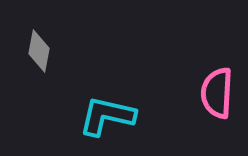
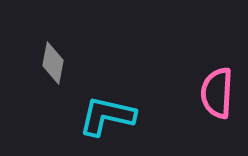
gray diamond: moved 14 px right, 12 px down
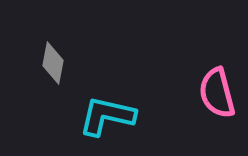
pink semicircle: rotated 18 degrees counterclockwise
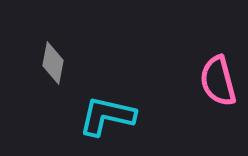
pink semicircle: moved 1 px right, 12 px up
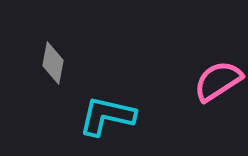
pink semicircle: rotated 72 degrees clockwise
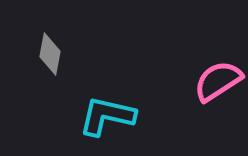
gray diamond: moved 3 px left, 9 px up
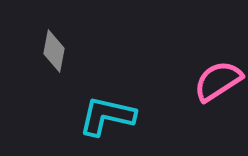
gray diamond: moved 4 px right, 3 px up
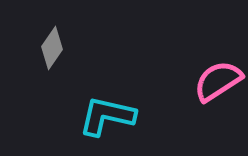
gray diamond: moved 2 px left, 3 px up; rotated 24 degrees clockwise
